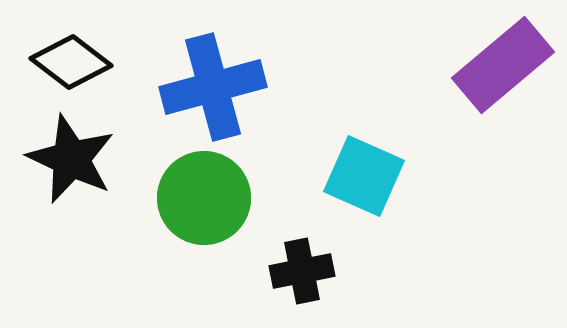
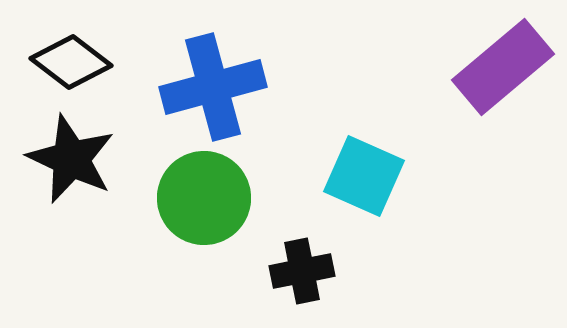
purple rectangle: moved 2 px down
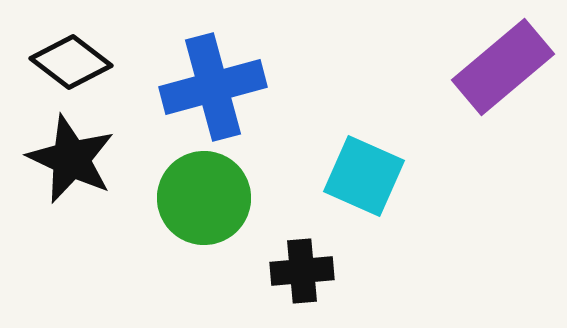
black cross: rotated 6 degrees clockwise
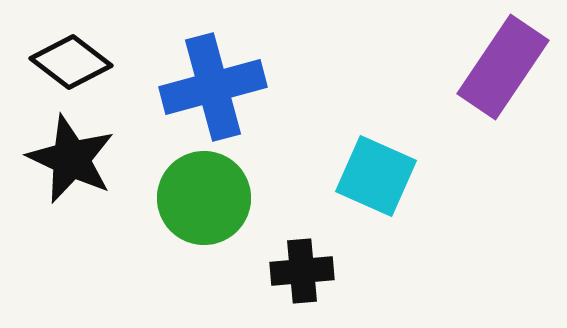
purple rectangle: rotated 16 degrees counterclockwise
cyan square: moved 12 px right
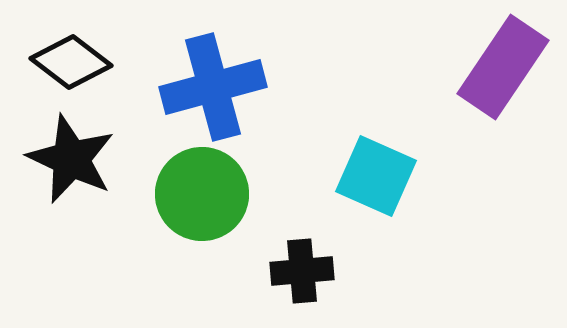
green circle: moved 2 px left, 4 px up
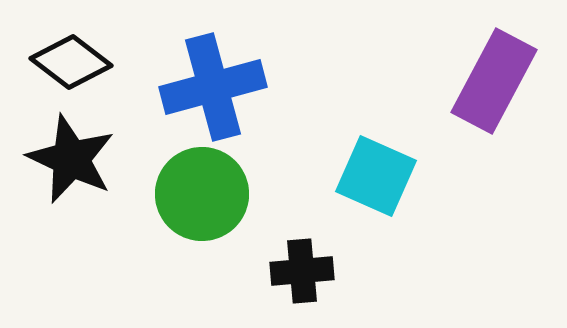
purple rectangle: moved 9 px left, 14 px down; rotated 6 degrees counterclockwise
